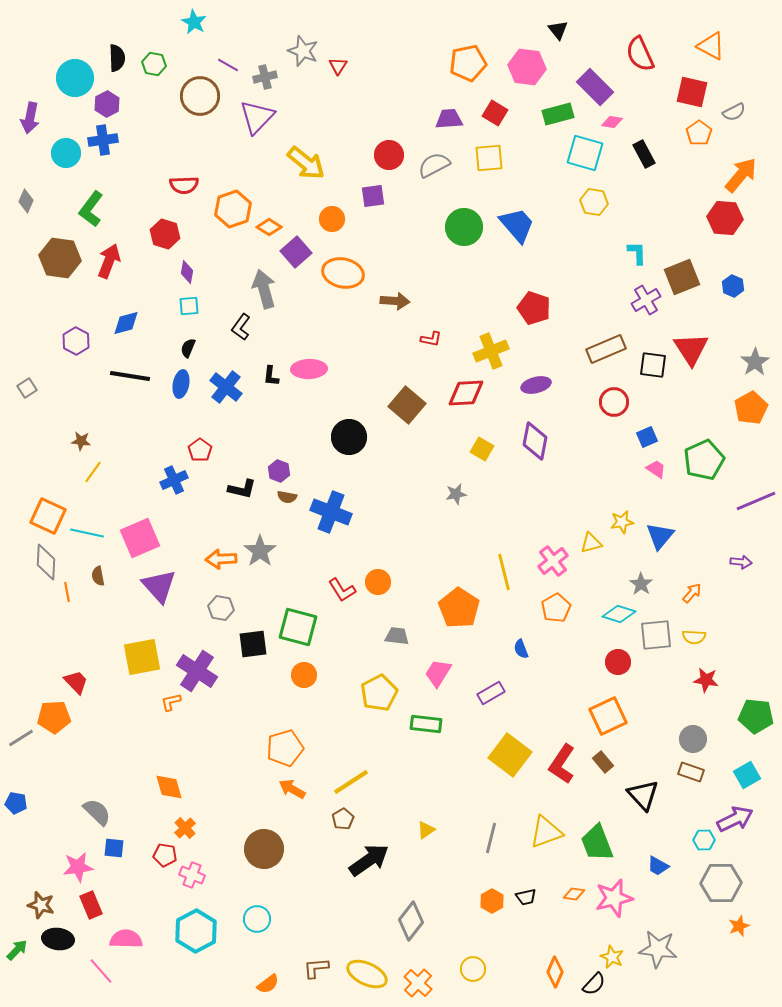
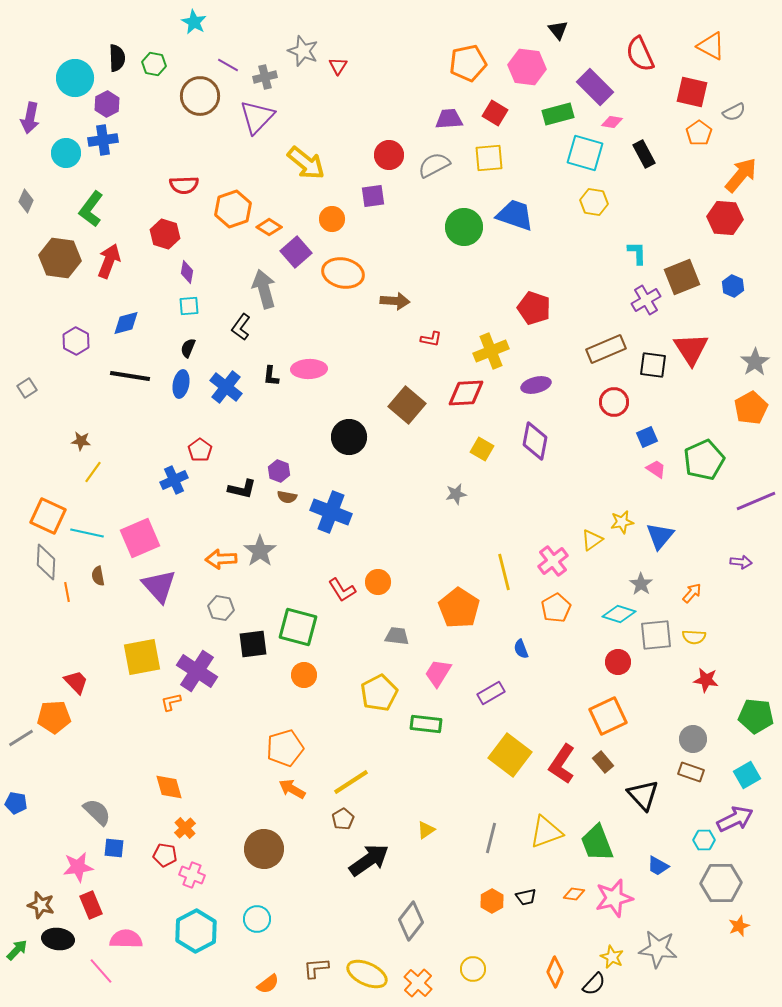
blue trapezoid at (517, 225): moved 2 px left, 10 px up; rotated 30 degrees counterclockwise
yellow triangle at (591, 543): moved 1 px right, 3 px up; rotated 20 degrees counterclockwise
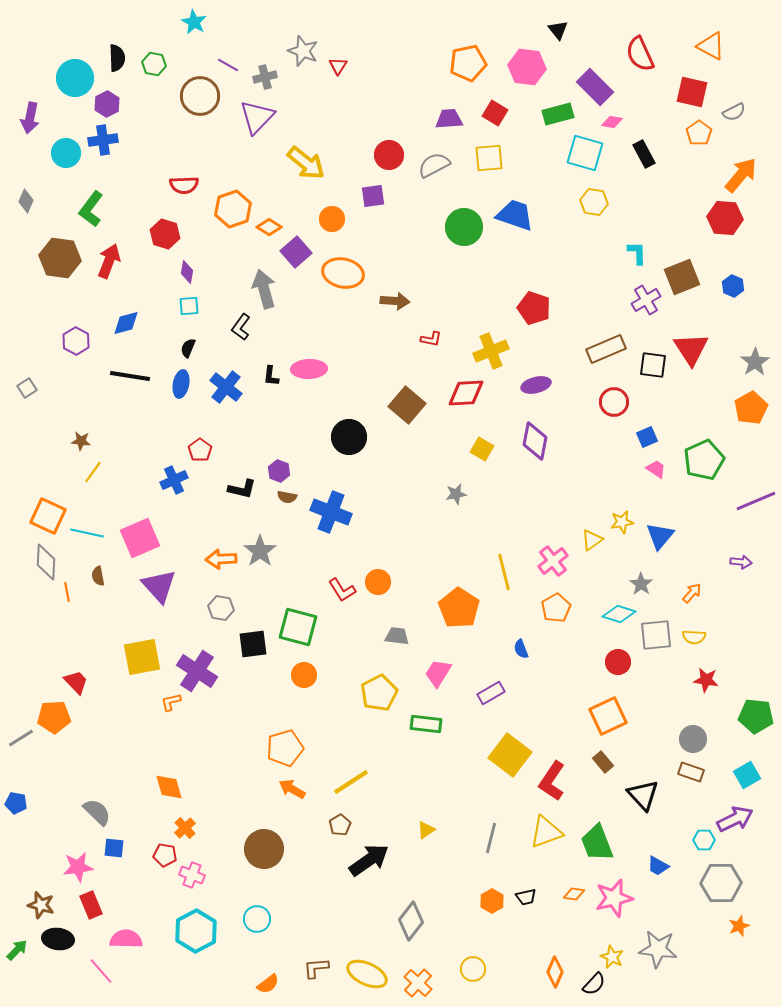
red L-shape at (562, 764): moved 10 px left, 17 px down
brown pentagon at (343, 819): moved 3 px left, 6 px down
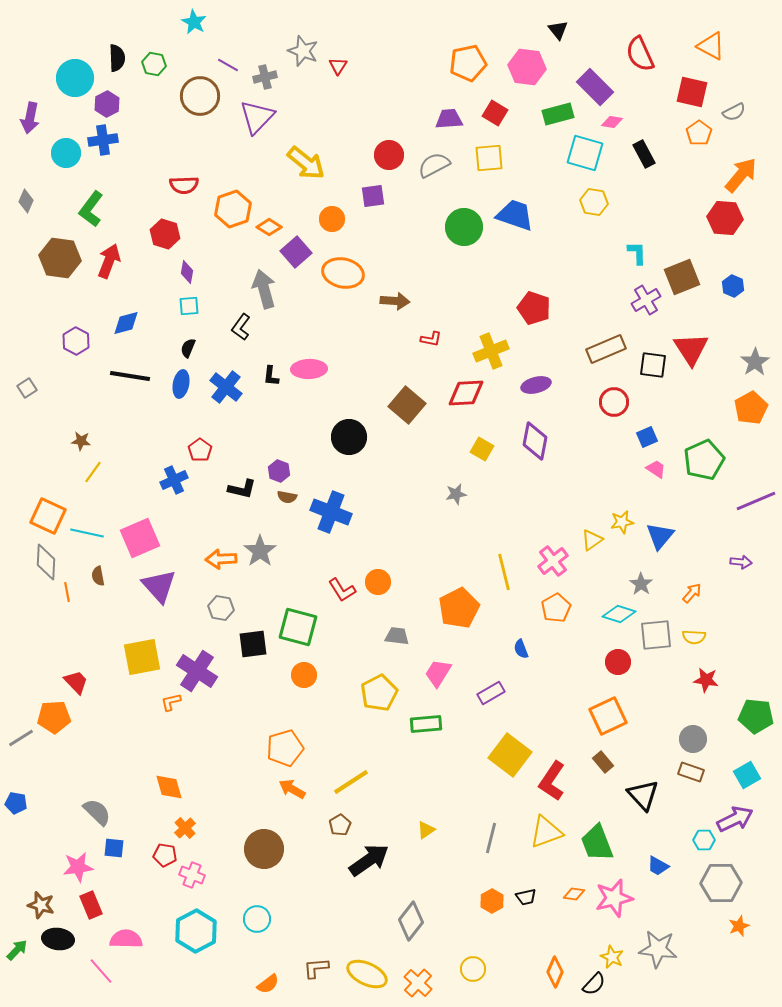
orange pentagon at (459, 608): rotated 12 degrees clockwise
green rectangle at (426, 724): rotated 12 degrees counterclockwise
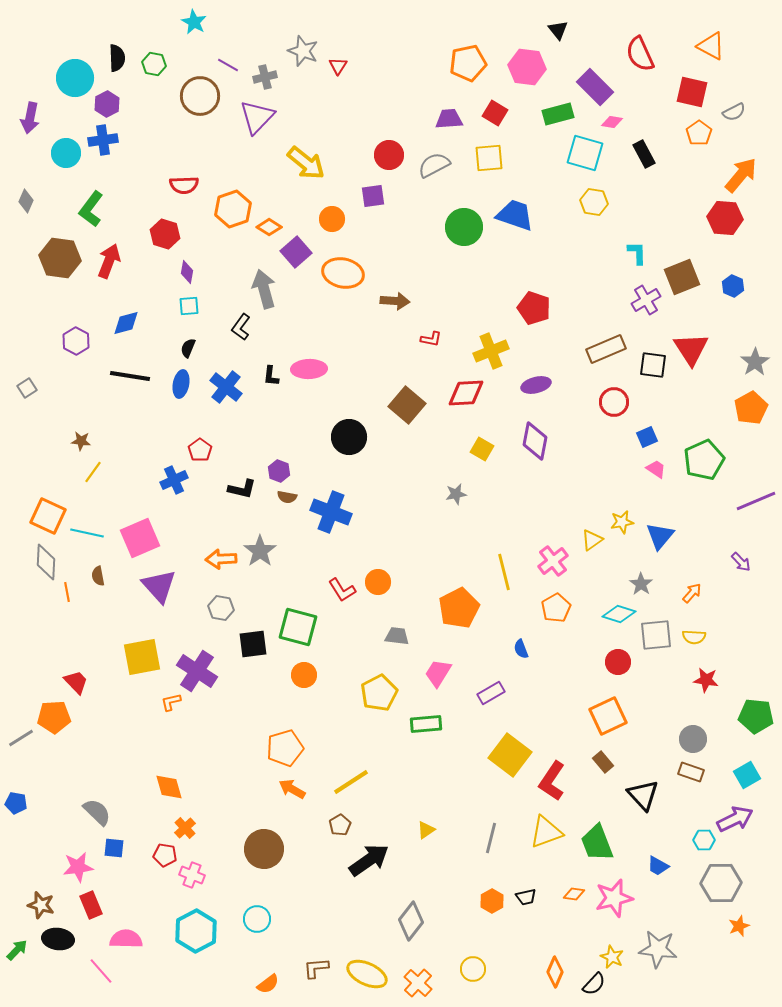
purple arrow at (741, 562): rotated 40 degrees clockwise
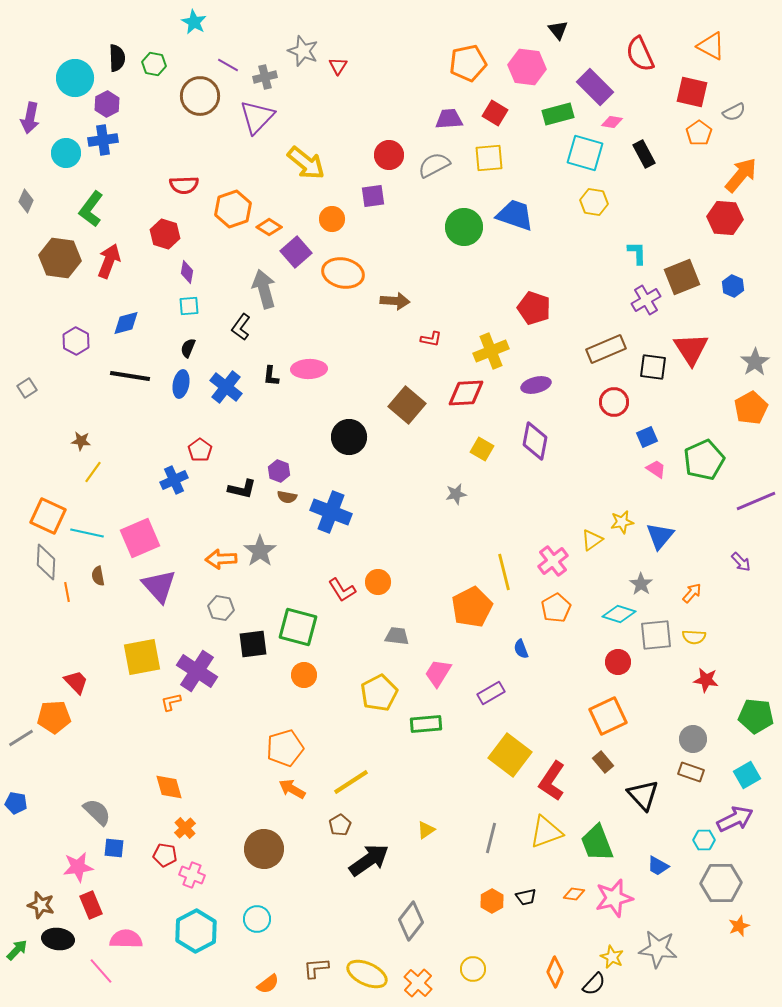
black square at (653, 365): moved 2 px down
orange pentagon at (459, 608): moved 13 px right, 1 px up
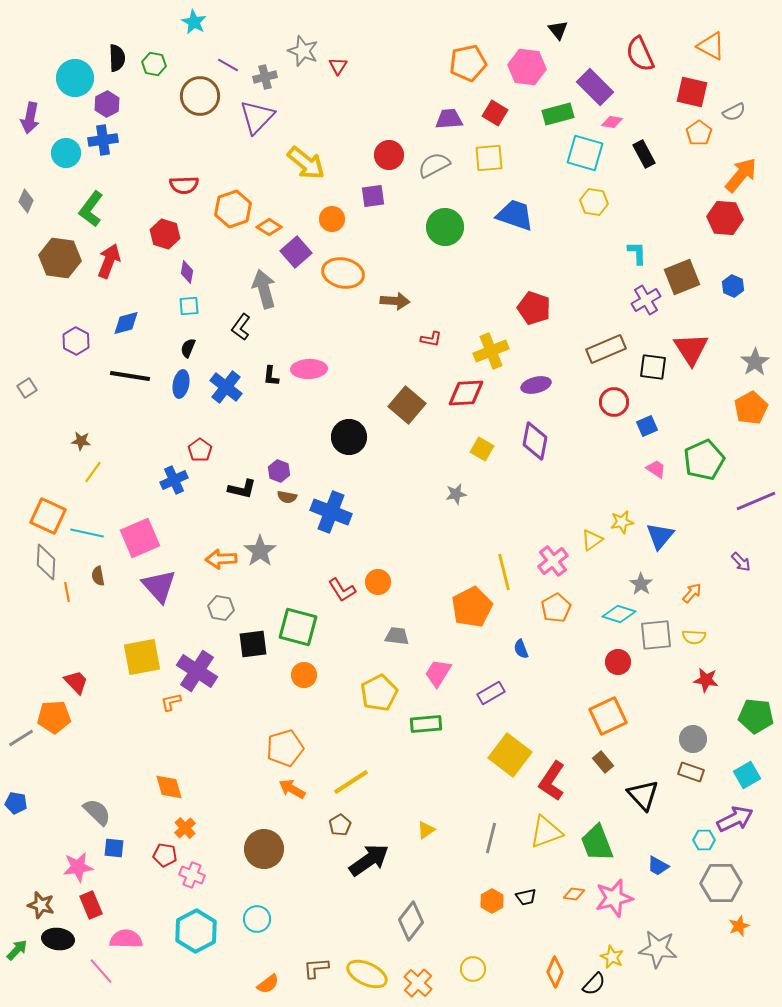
green circle at (464, 227): moved 19 px left
blue square at (647, 437): moved 11 px up
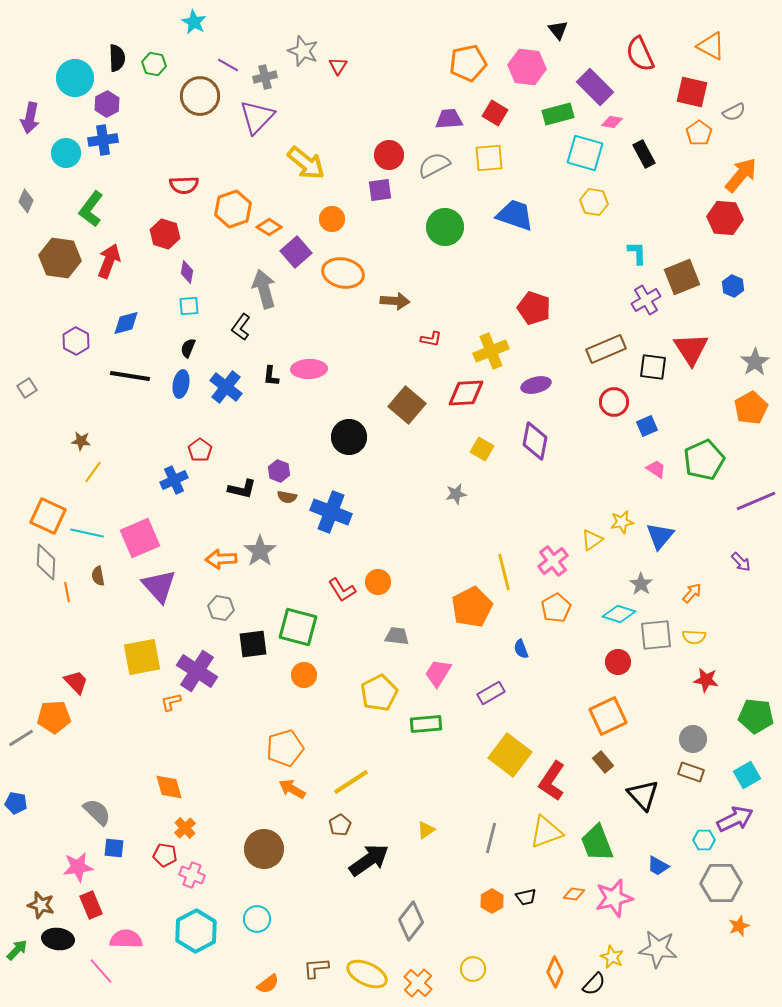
purple square at (373, 196): moved 7 px right, 6 px up
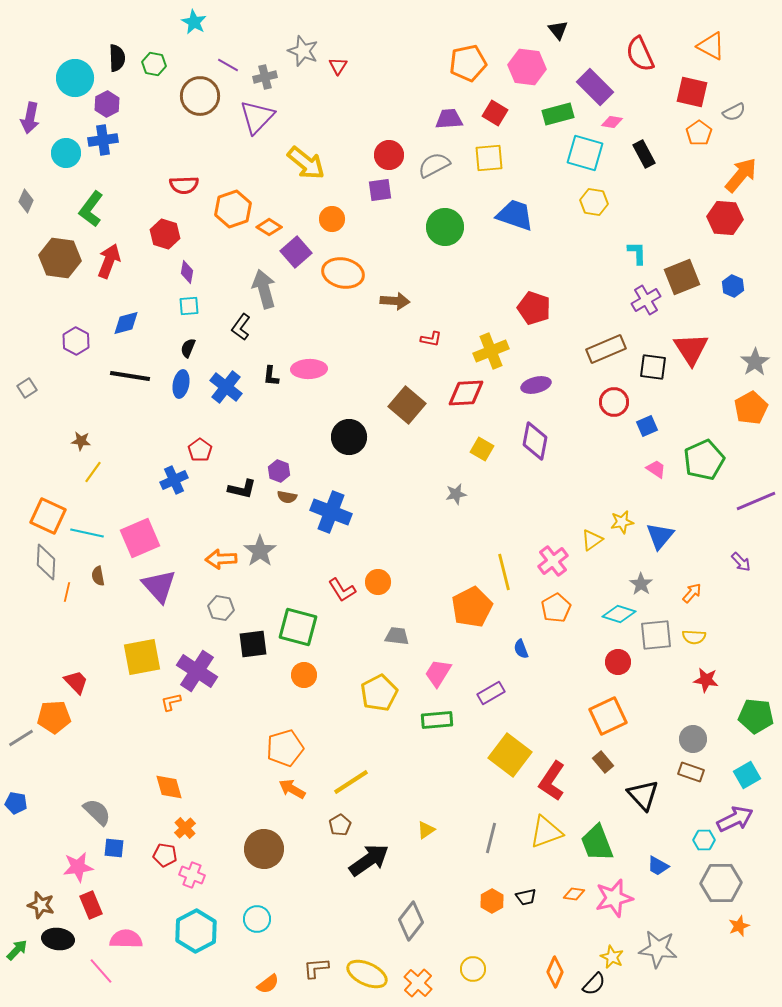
orange line at (67, 592): rotated 24 degrees clockwise
green rectangle at (426, 724): moved 11 px right, 4 px up
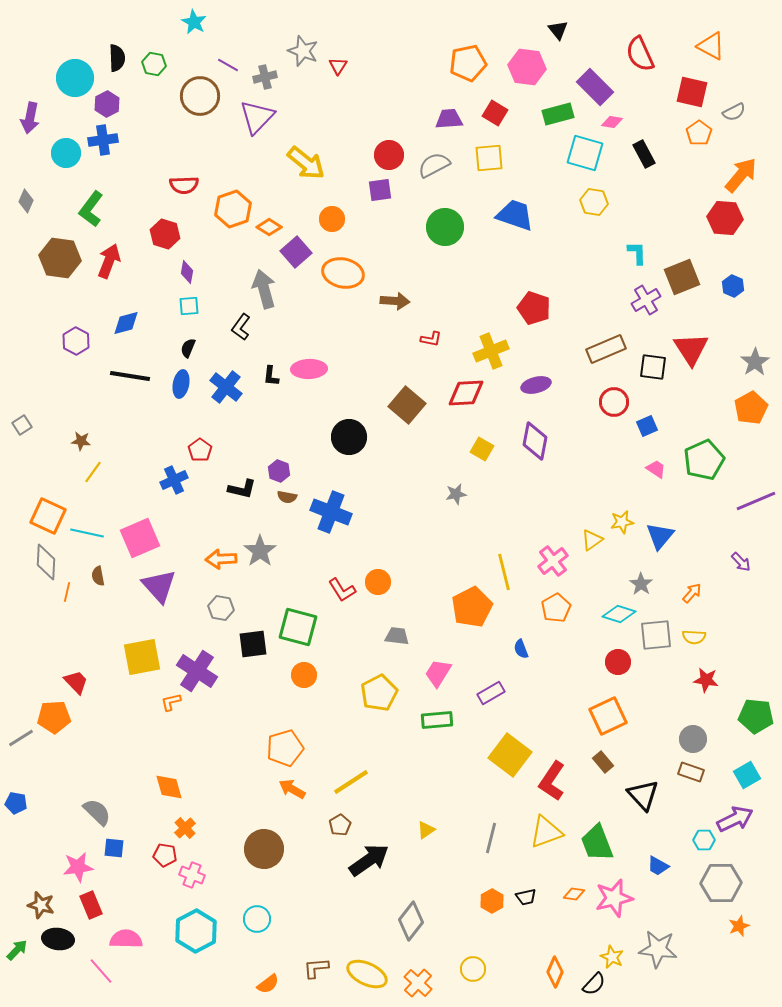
gray square at (27, 388): moved 5 px left, 37 px down
